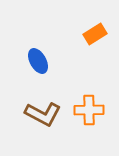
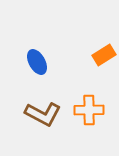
orange rectangle: moved 9 px right, 21 px down
blue ellipse: moved 1 px left, 1 px down
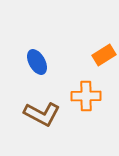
orange cross: moved 3 px left, 14 px up
brown L-shape: moved 1 px left
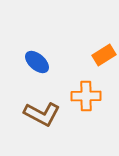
blue ellipse: rotated 20 degrees counterclockwise
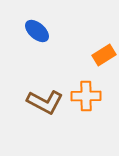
blue ellipse: moved 31 px up
brown L-shape: moved 3 px right, 12 px up
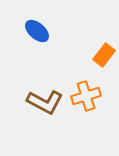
orange rectangle: rotated 20 degrees counterclockwise
orange cross: rotated 16 degrees counterclockwise
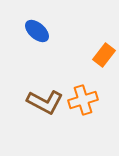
orange cross: moved 3 px left, 4 px down
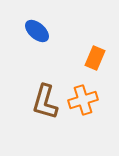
orange rectangle: moved 9 px left, 3 px down; rotated 15 degrees counterclockwise
brown L-shape: rotated 78 degrees clockwise
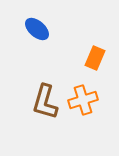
blue ellipse: moved 2 px up
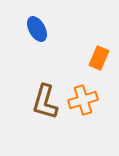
blue ellipse: rotated 20 degrees clockwise
orange rectangle: moved 4 px right
